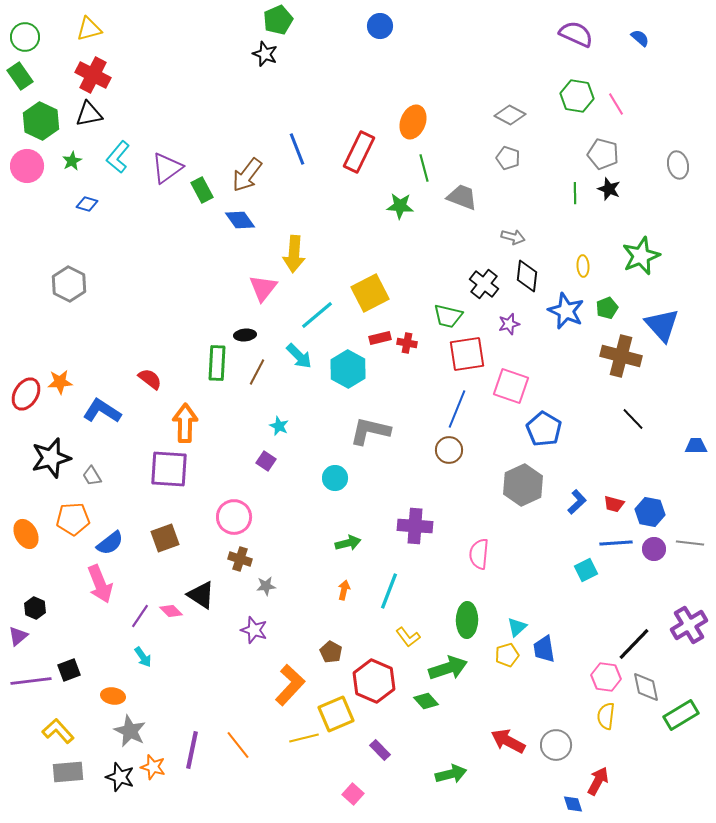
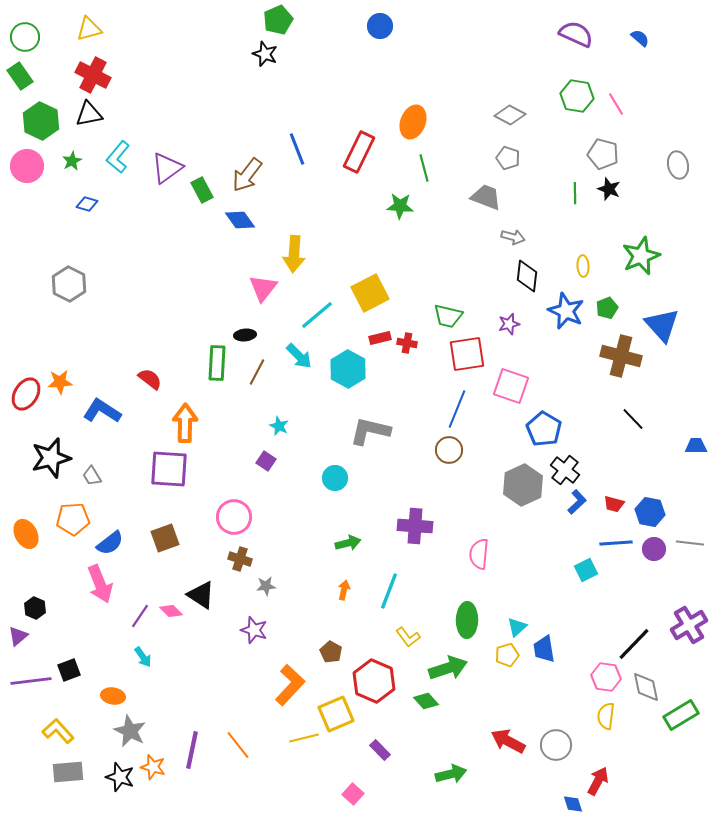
gray trapezoid at (462, 197): moved 24 px right
black cross at (484, 284): moved 81 px right, 186 px down
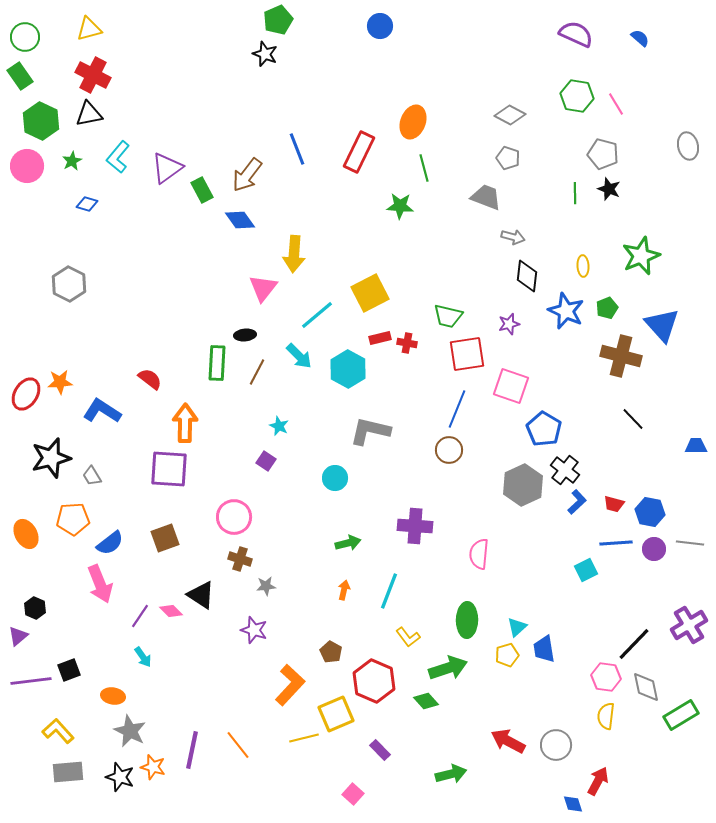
gray ellipse at (678, 165): moved 10 px right, 19 px up
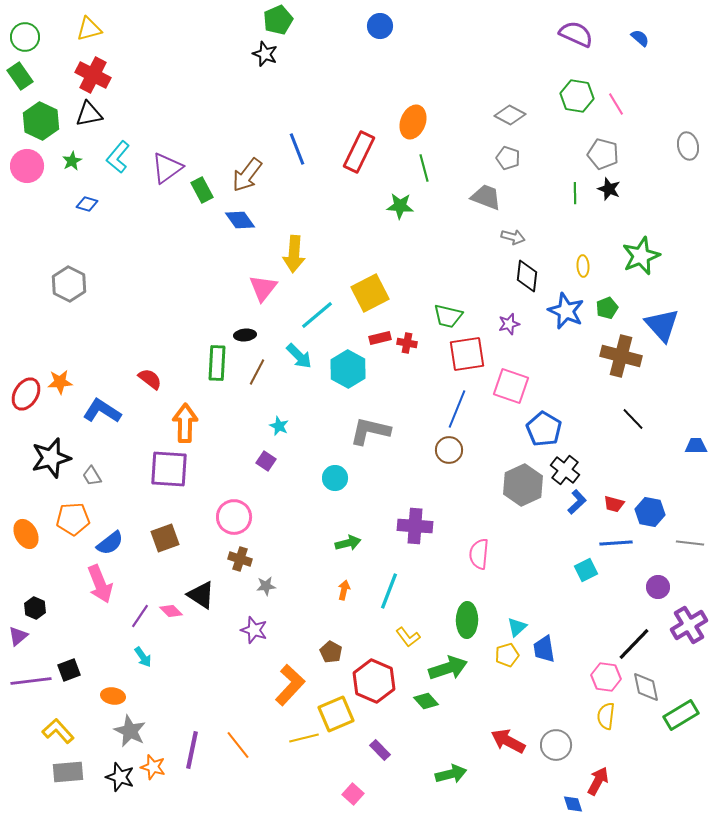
purple circle at (654, 549): moved 4 px right, 38 px down
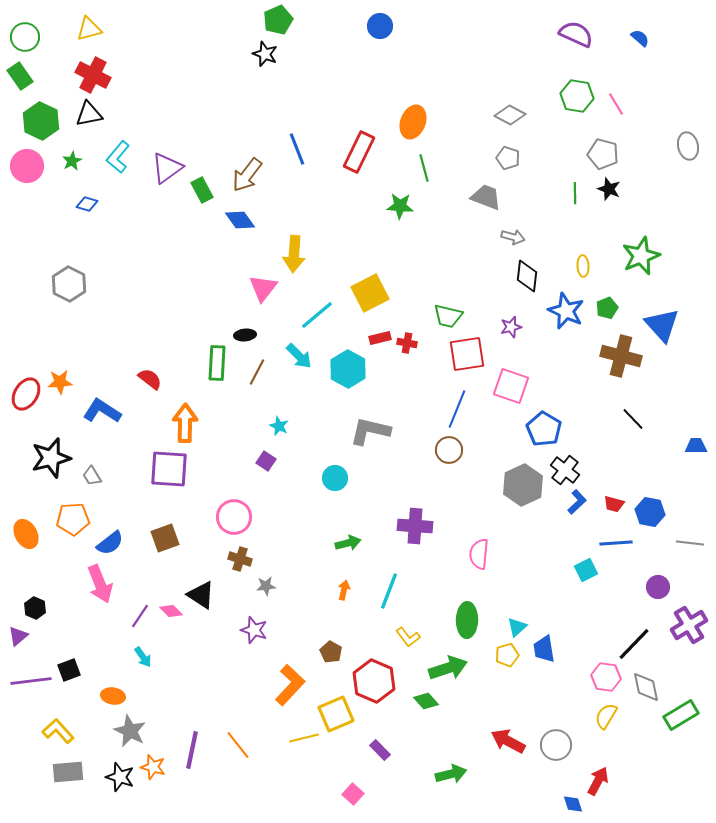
purple star at (509, 324): moved 2 px right, 3 px down
yellow semicircle at (606, 716): rotated 24 degrees clockwise
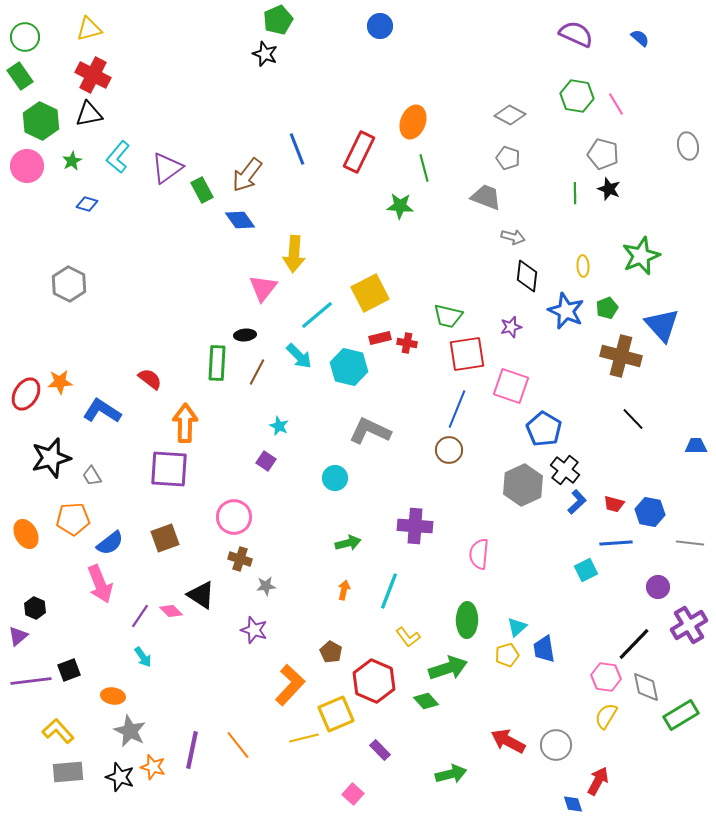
cyan hexagon at (348, 369): moved 1 px right, 2 px up; rotated 15 degrees counterclockwise
gray L-shape at (370, 431): rotated 12 degrees clockwise
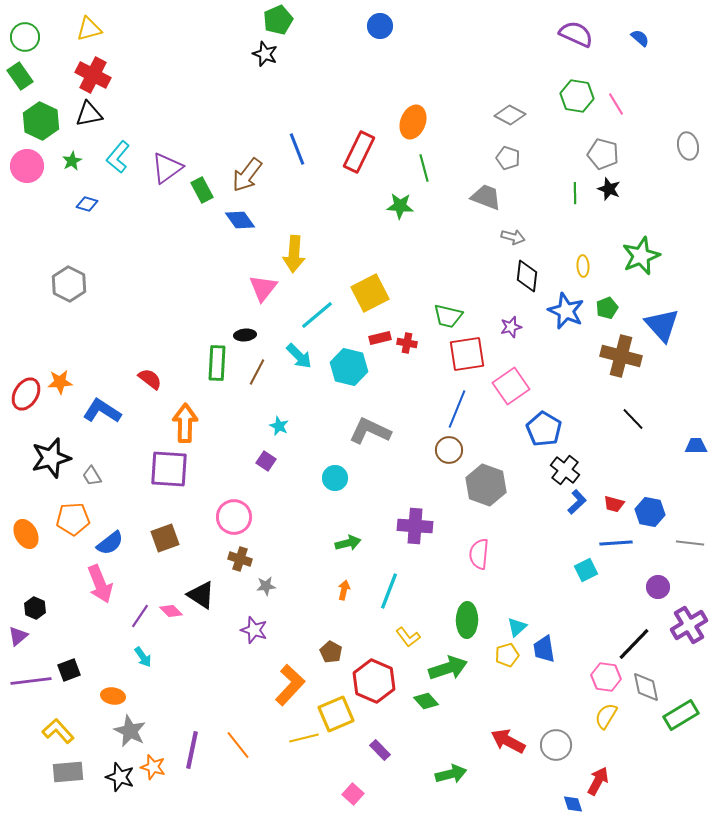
pink square at (511, 386): rotated 36 degrees clockwise
gray hexagon at (523, 485): moved 37 px left; rotated 15 degrees counterclockwise
